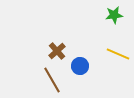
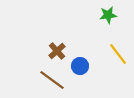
green star: moved 6 px left
yellow line: rotated 30 degrees clockwise
brown line: rotated 24 degrees counterclockwise
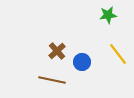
blue circle: moved 2 px right, 4 px up
brown line: rotated 24 degrees counterclockwise
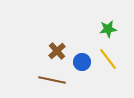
green star: moved 14 px down
yellow line: moved 10 px left, 5 px down
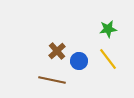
blue circle: moved 3 px left, 1 px up
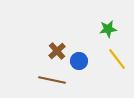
yellow line: moved 9 px right
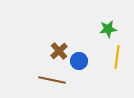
brown cross: moved 2 px right
yellow line: moved 2 px up; rotated 45 degrees clockwise
